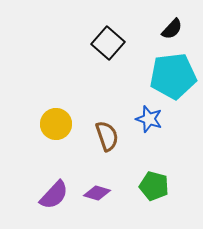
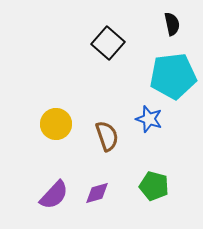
black semicircle: moved 5 px up; rotated 55 degrees counterclockwise
purple diamond: rotated 32 degrees counterclockwise
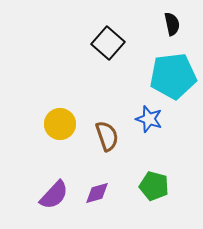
yellow circle: moved 4 px right
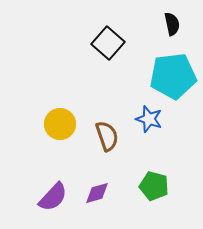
purple semicircle: moved 1 px left, 2 px down
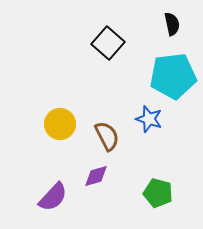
brown semicircle: rotated 8 degrees counterclockwise
green pentagon: moved 4 px right, 7 px down
purple diamond: moved 1 px left, 17 px up
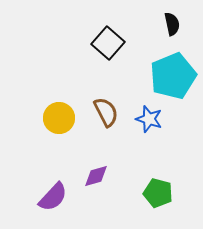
cyan pentagon: rotated 15 degrees counterclockwise
yellow circle: moved 1 px left, 6 px up
brown semicircle: moved 1 px left, 24 px up
